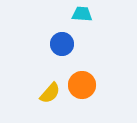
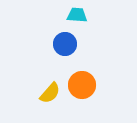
cyan trapezoid: moved 5 px left, 1 px down
blue circle: moved 3 px right
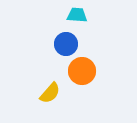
blue circle: moved 1 px right
orange circle: moved 14 px up
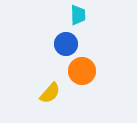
cyan trapezoid: moved 1 px right; rotated 85 degrees clockwise
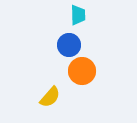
blue circle: moved 3 px right, 1 px down
yellow semicircle: moved 4 px down
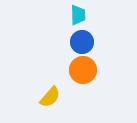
blue circle: moved 13 px right, 3 px up
orange circle: moved 1 px right, 1 px up
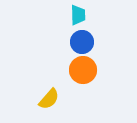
yellow semicircle: moved 1 px left, 2 px down
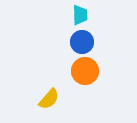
cyan trapezoid: moved 2 px right
orange circle: moved 2 px right, 1 px down
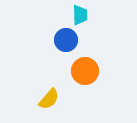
blue circle: moved 16 px left, 2 px up
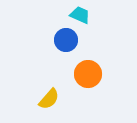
cyan trapezoid: rotated 65 degrees counterclockwise
orange circle: moved 3 px right, 3 px down
